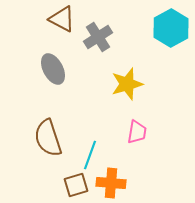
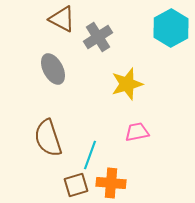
pink trapezoid: rotated 110 degrees counterclockwise
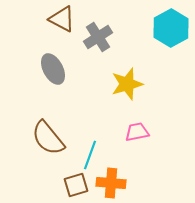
brown semicircle: rotated 21 degrees counterclockwise
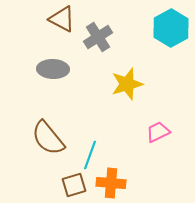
gray ellipse: rotated 60 degrees counterclockwise
pink trapezoid: moved 21 px right; rotated 15 degrees counterclockwise
brown square: moved 2 px left
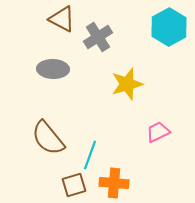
cyan hexagon: moved 2 px left, 1 px up
orange cross: moved 3 px right
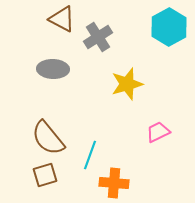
brown square: moved 29 px left, 10 px up
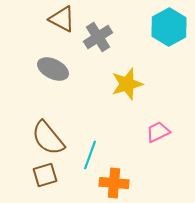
gray ellipse: rotated 24 degrees clockwise
